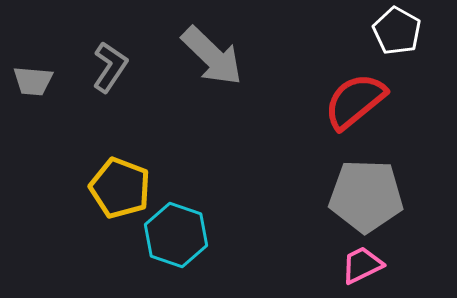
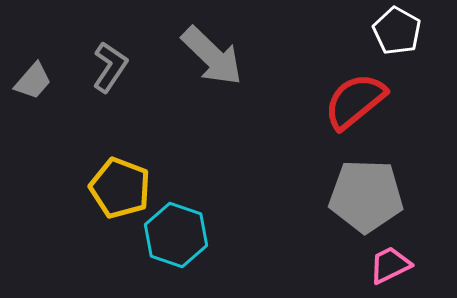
gray trapezoid: rotated 54 degrees counterclockwise
pink trapezoid: moved 28 px right
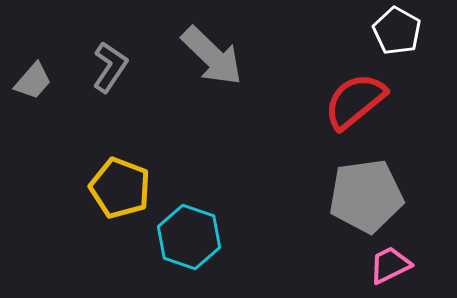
gray pentagon: rotated 10 degrees counterclockwise
cyan hexagon: moved 13 px right, 2 px down
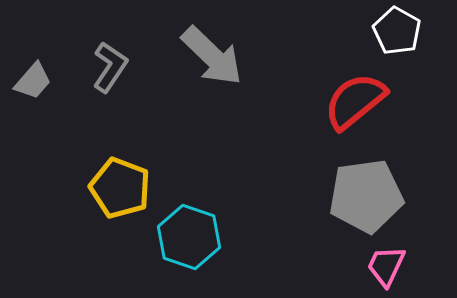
pink trapezoid: moved 4 px left, 1 px down; rotated 39 degrees counterclockwise
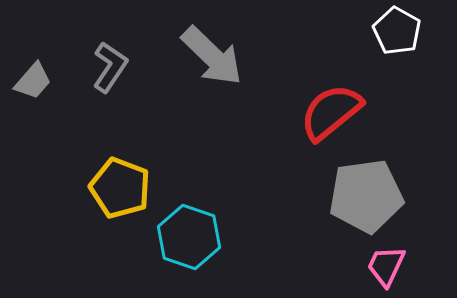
red semicircle: moved 24 px left, 11 px down
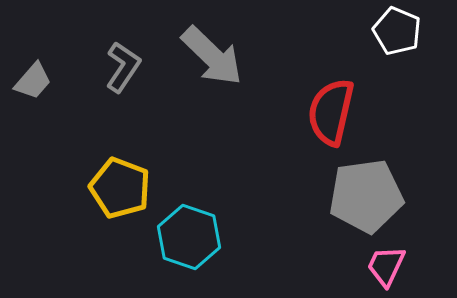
white pentagon: rotated 6 degrees counterclockwise
gray L-shape: moved 13 px right
red semicircle: rotated 38 degrees counterclockwise
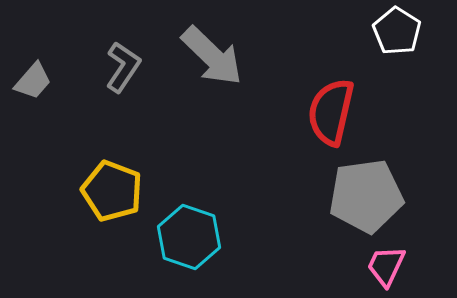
white pentagon: rotated 9 degrees clockwise
yellow pentagon: moved 8 px left, 3 px down
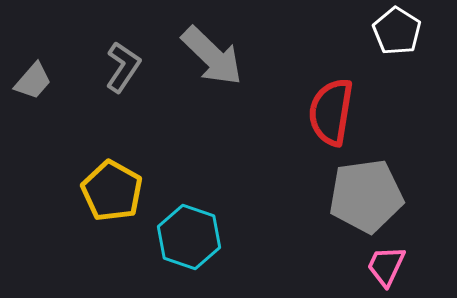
red semicircle: rotated 4 degrees counterclockwise
yellow pentagon: rotated 8 degrees clockwise
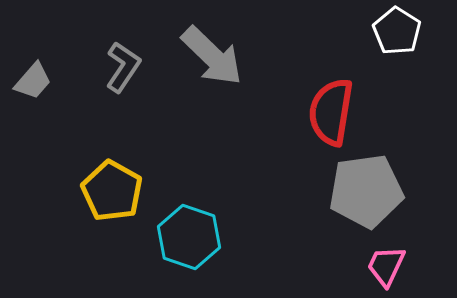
gray pentagon: moved 5 px up
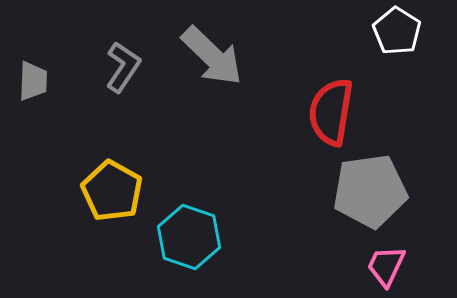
gray trapezoid: rotated 39 degrees counterclockwise
gray pentagon: moved 4 px right
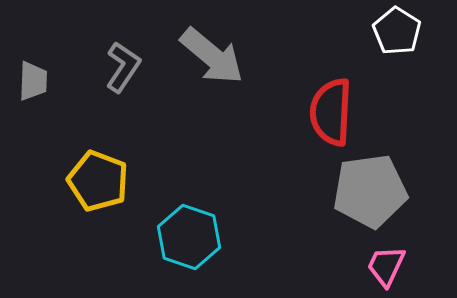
gray arrow: rotated 4 degrees counterclockwise
red semicircle: rotated 6 degrees counterclockwise
yellow pentagon: moved 14 px left, 10 px up; rotated 8 degrees counterclockwise
